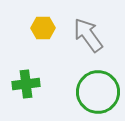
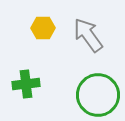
green circle: moved 3 px down
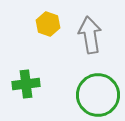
yellow hexagon: moved 5 px right, 4 px up; rotated 20 degrees clockwise
gray arrow: moved 2 px right; rotated 27 degrees clockwise
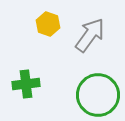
gray arrow: rotated 45 degrees clockwise
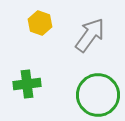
yellow hexagon: moved 8 px left, 1 px up
green cross: moved 1 px right
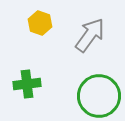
green circle: moved 1 px right, 1 px down
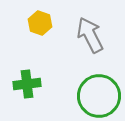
gray arrow: rotated 63 degrees counterclockwise
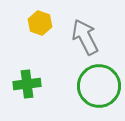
gray arrow: moved 5 px left, 2 px down
green circle: moved 10 px up
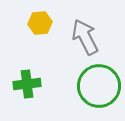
yellow hexagon: rotated 25 degrees counterclockwise
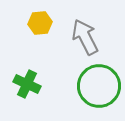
green cross: rotated 32 degrees clockwise
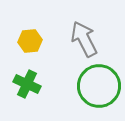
yellow hexagon: moved 10 px left, 18 px down
gray arrow: moved 1 px left, 2 px down
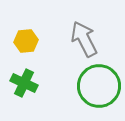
yellow hexagon: moved 4 px left
green cross: moved 3 px left, 1 px up
